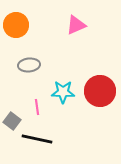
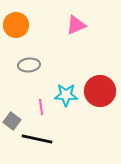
cyan star: moved 3 px right, 3 px down
pink line: moved 4 px right
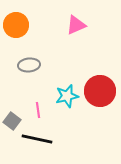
cyan star: moved 1 px right, 1 px down; rotated 15 degrees counterclockwise
pink line: moved 3 px left, 3 px down
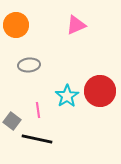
cyan star: rotated 20 degrees counterclockwise
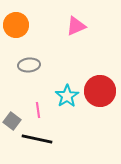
pink triangle: moved 1 px down
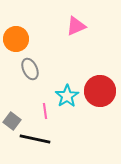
orange circle: moved 14 px down
gray ellipse: moved 1 px right, 4 px down; rotated 70 degrees clockwise
pink line: moved 7 px right, 1 px down
black line: moved 2 px left
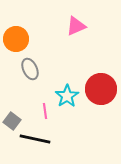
red circle: moved 1 px right, 2 px up
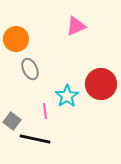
red circle: moved 5 px up
